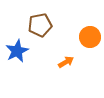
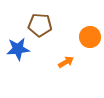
brown pentagon: rotated 15 degrees clockwise
blue star: moved 1 px right, 2 px up; rotated 20 degrees clockwise
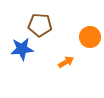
blue star: moved 4 px right
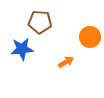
brown pentagon: moved 3 px up
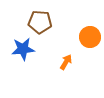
blue star: moved 1 px right
orange arrow: rotated 28 degrees counterclockwise
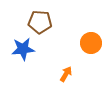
orange circle: moved 1 px right, 6 px down
orange arrow: moved 12 px down
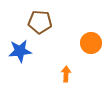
blue star: moved 3 px left, 2 px down
orange arrow: rotated 28 degrees counterclockwise
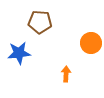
blue star: moved 1 px left, 2 px down
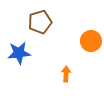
brown pentagon: rotated 20 degrees counterclockwise
orange circle: moved 2 px up
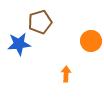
blue star: moved 9 px up
